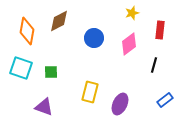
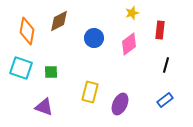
black line: moved 12 px right
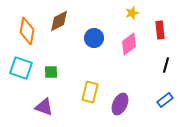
red rectangle: rotated 12 degrees counterclockwise
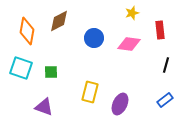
pink diamond: rotated 45 degrees clockwise
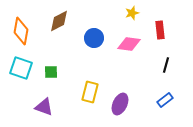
orange diamond: moved 6 px left
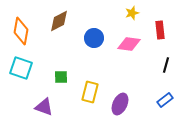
green square: moved 10 px right, 5 px down
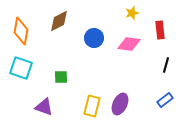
yellow rectangle: moved 2 px right, 14 px down
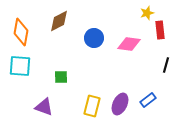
yellow star: moved 15 px right
orange diamond: moved 1 px down
cyan square: moved 1 px left, 2 px up; rotated 15 degrees counterclockwise
blue rectangle: moved 17 px left
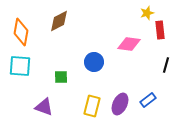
blue circle: moved 24 px down
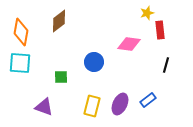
brown diamond: rotated 10 degrees counterclockwise
cyan square: moved 3 px up
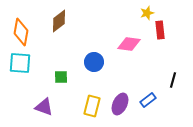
black line: moved 7 px right, 15 px down
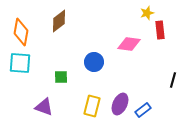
blue rectangle: moved 5 px left, 10 px down
